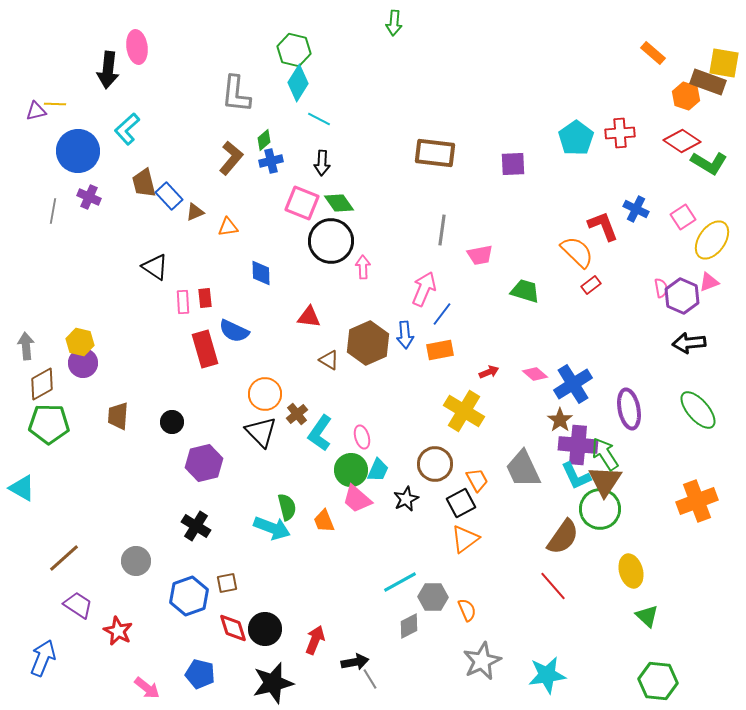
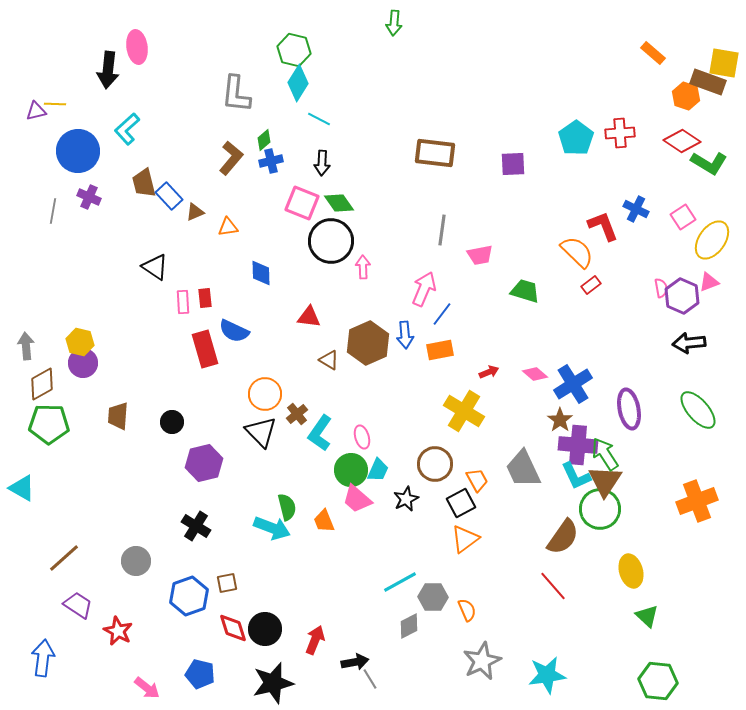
blue arrow at (43, 658): rotated 15 degrees counterclockwise
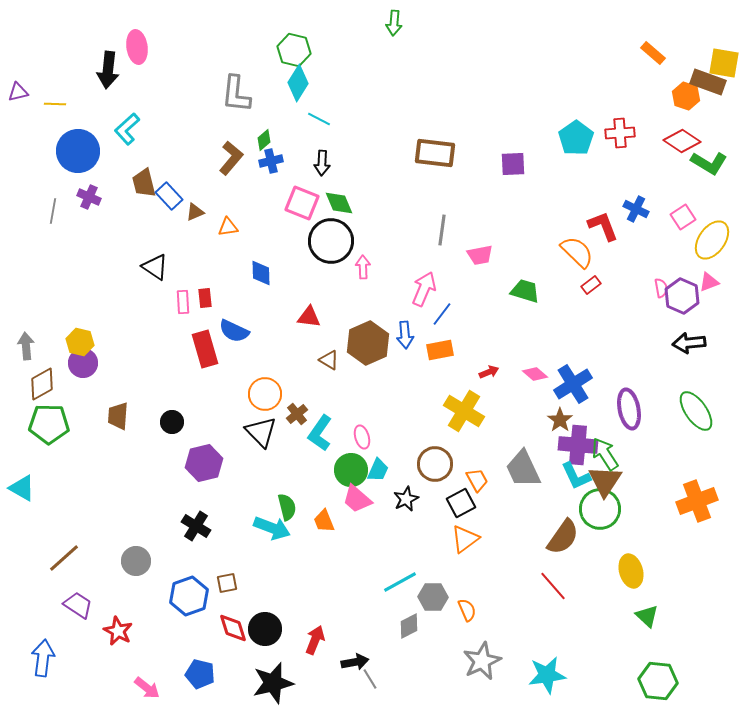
purple triangle at (36, 111): moved 18 px left, 19 px up
green diamond at (339, 203): rotated 12 degrees clockwise
green ellipse at (698, 410): moved 2 px left, 1 px down; rotated 6 degrees clockwise
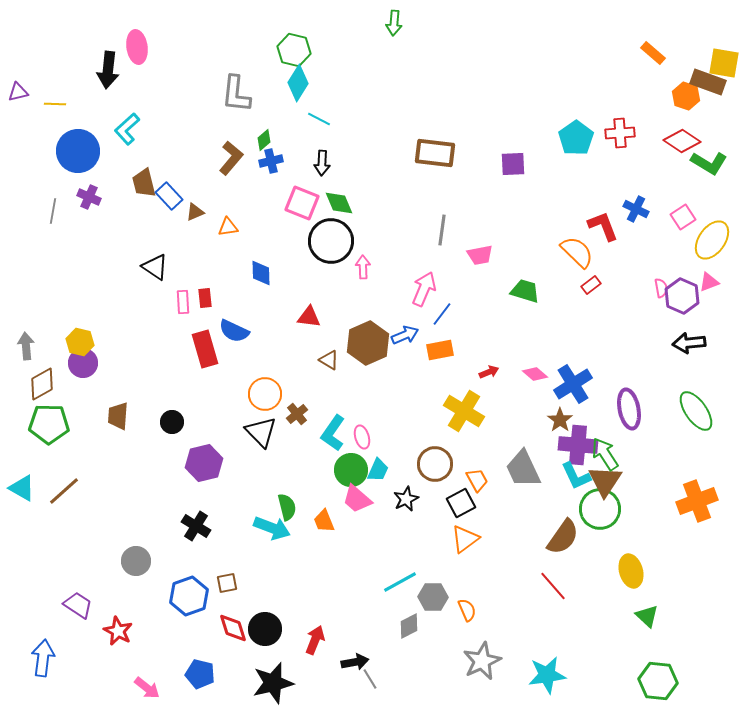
blue arrow at (405, 335): rotated 108 degrees counterclockwise
cyan L-shape at (320, 433): moved 13 px right
brown line at (64, 558): moved 67 px up
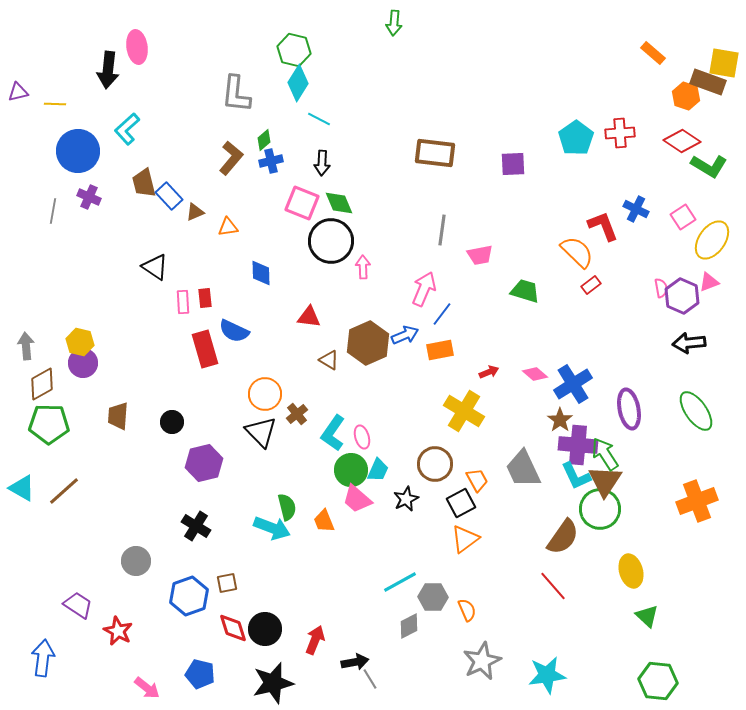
green L-shape at (709, 163): moved 3 px down
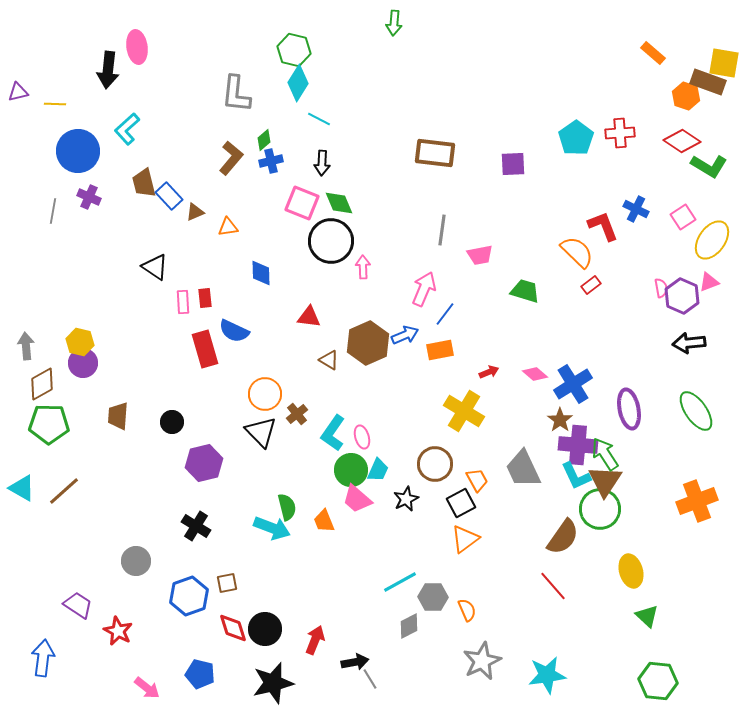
blue line at (442, 314): moved 3 px right
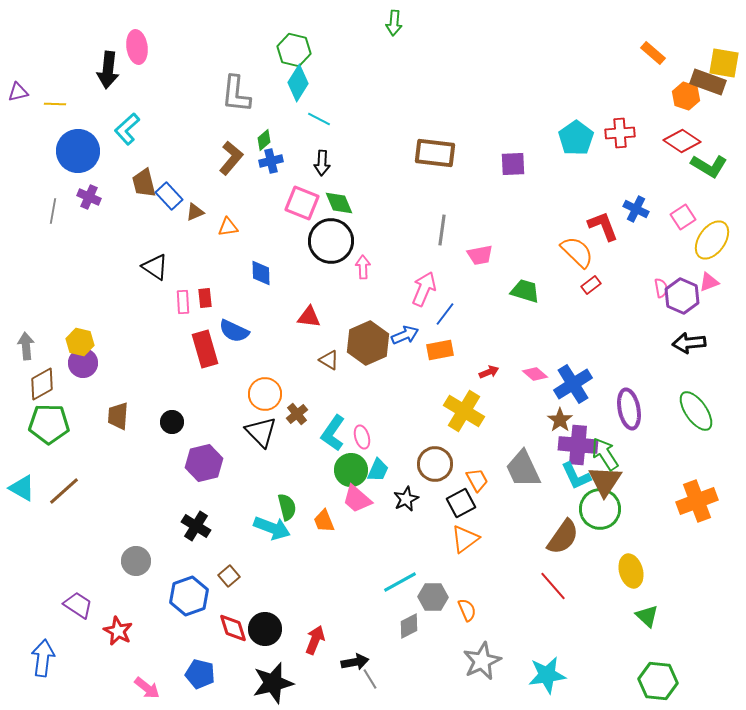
brown square at (227, 583): moved 2 px right, 7 px up; rotated 30 degrees counterclockwise
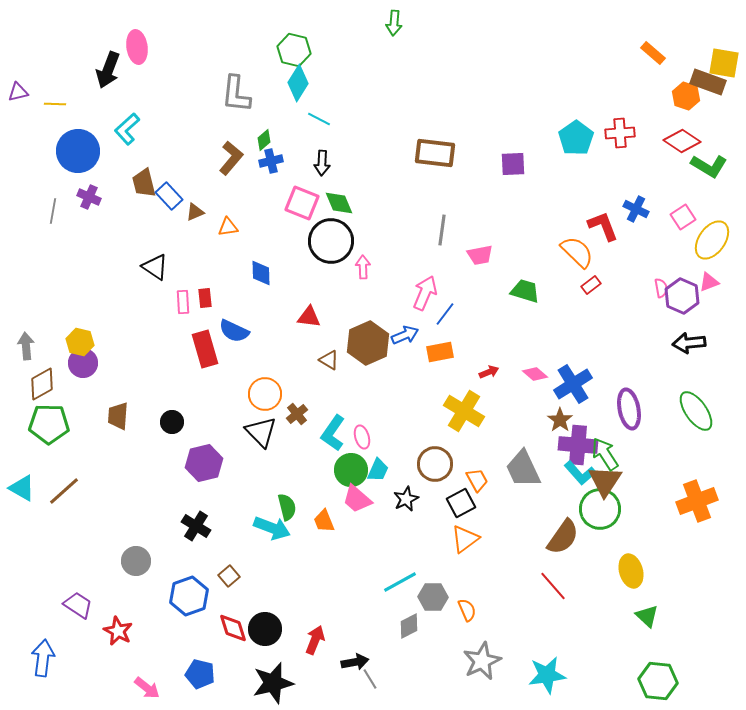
black arrow at (108, 70): rotated 15 degrees clockwise
pink arrow at (424, 289): moved 1 px right, 4 px down
orange rectangle at (440, 350): moved 2 px down
cyan L-shape at (576, 476): moved 4 px right, 3 px up; rotated 16 degrees counterclockwise
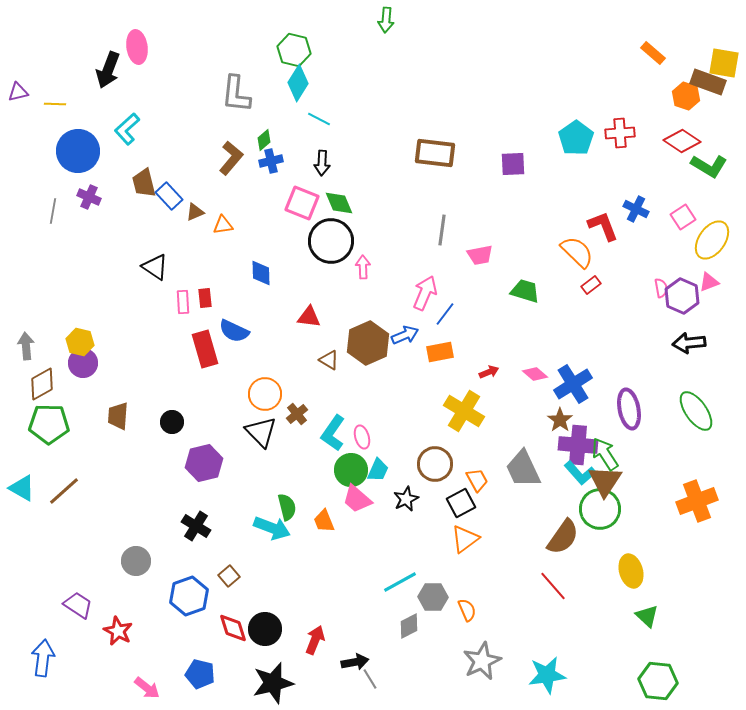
green arrow at (394, 23): moved 8 px left, 3 px up
orange triangle at (228, 227): moved 5 px left, 2 px up
